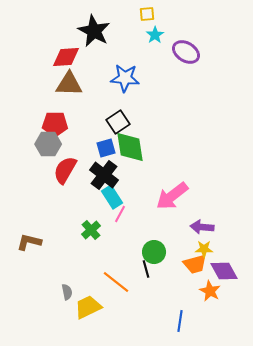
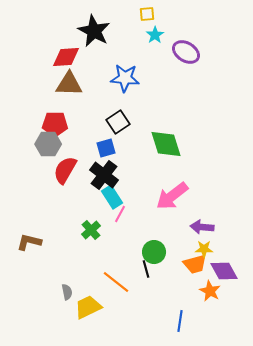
green diamond: moved 36 px right, 3 px up; rotated 8 degrees counterclockwise
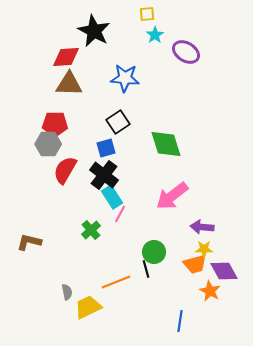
orange line: rotated 60 degrees counterclockwise
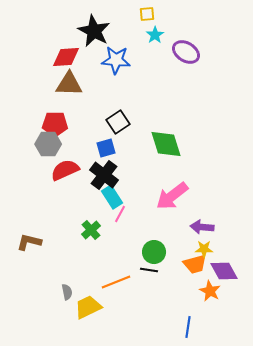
blue star: moved 9 px left, 18 px up
red semicircle: rotated 36 degrees clockwise
black line: moved 3 px right, 1 px down; rotated 66 degrees counterclockwise
blue line: moved 8 px right, 6 px down
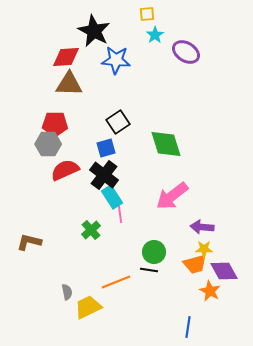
pink line: rotated 36 degrees counterclockwise
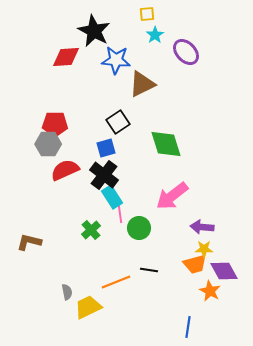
purple ellipse: rotated 16 degrees clockwise
brown triangle: moved 73 px right; rotated 28 degrees counterclockwise
green circle: moved 15 px left, 24 px up
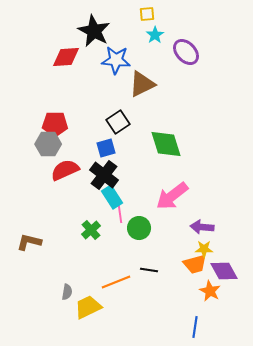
gray semicircle: rotated 21 degrees clockwise
blue line: moved 7 px right
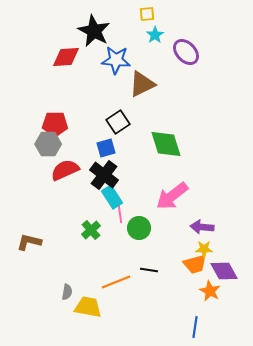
yellow trapezoid: rotated 36 degrees clockwise
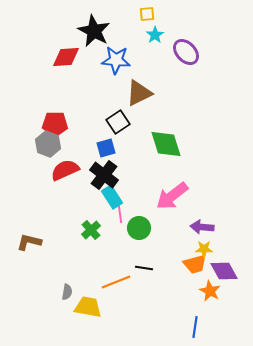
brown triangle: moved 3 px left, 9 px down
gray hexagon: rotated 20 degrees clockwise
black line: moved 5 px left, 2 px up
